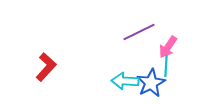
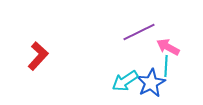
pink arrow: rotated 85 degrees clockwise
red L-shape: moved 8 px left, 11 px up
cyan arrow: rotated 36 degrees counterclockwise
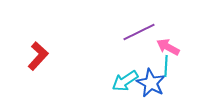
blue star: rotated 16 degrees counterclockwise
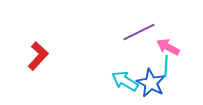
cyan arrow: rotated 64 degrees clockwise
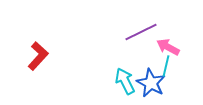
purple line: moved 2 px right
cyan line: rotated 10 degrees clockwise
cyan arrow: rotated 32 degrees clockwise
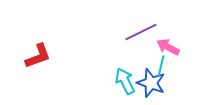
red L-shape: rotated 28 degrees clockwise
cyan line: moved 5 px left
blue star: rotated 8 degrees counterclockwise
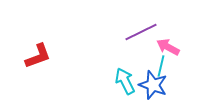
blue star: moved 2 px right, 2 px down
